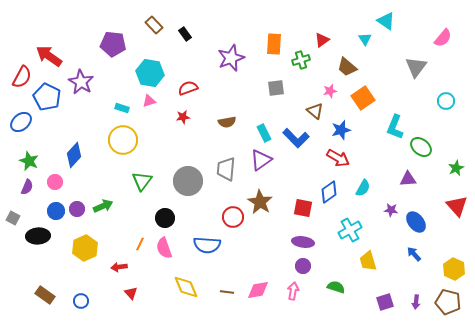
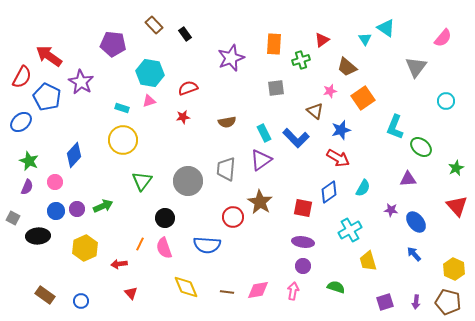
cyan triangle at (386, 21): moved 7 px down
red arrow at (119, 267): moved 3 px up
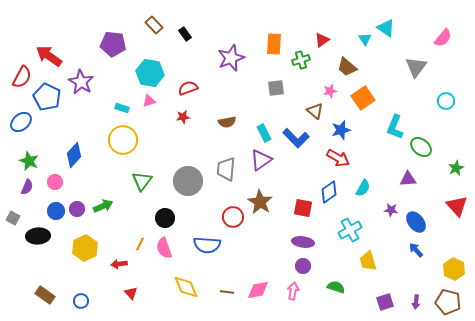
blue arrow at (414, 254): moved 2 px right, 4 px up
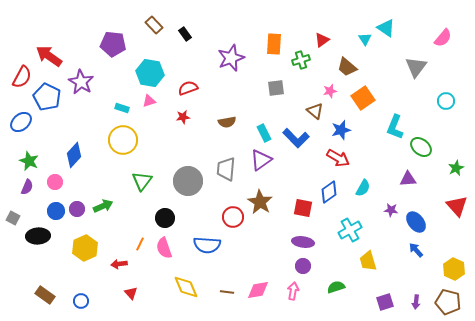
green semicircle at (336, 287): rotated 36 degrees counterclockwise
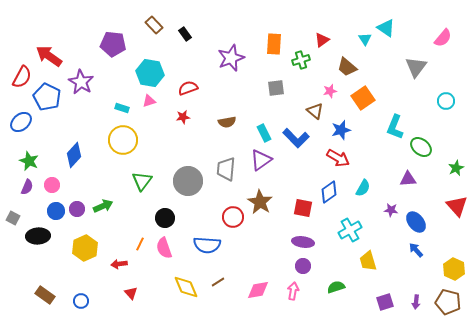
pink circle at (55, 182): moved 3 px left, 3 px down
brown line at (227, 292): moved 9 px left, 10 px up; rotated 40 degrees counterclockwise
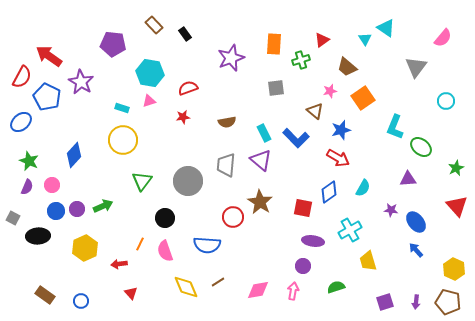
purple triangle at (261, 160): rotated 45 degrees counterclockwise
gray trapezoid at (226, 169): moved 4 px up
purple ellipse at (303, 242): moved 10 px right, 1 px up
pink semicircle at (164, 248): moved 1 px right, 3 px down
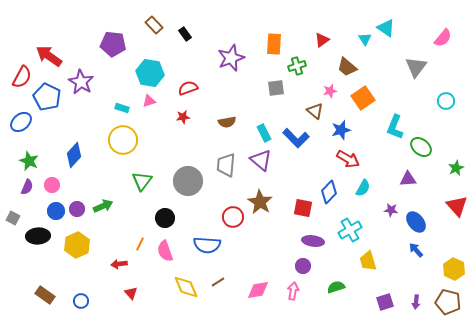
green cross at (301, 60): moved 4 px left, 6 px down
red arrow at (338, 158): moved 10 px right, 1 px down
blue diamond at (329, 192): rotated 10 degrees counterclockwise
yellow hexagon at (85, 248): moved 8 px left, 3 px up
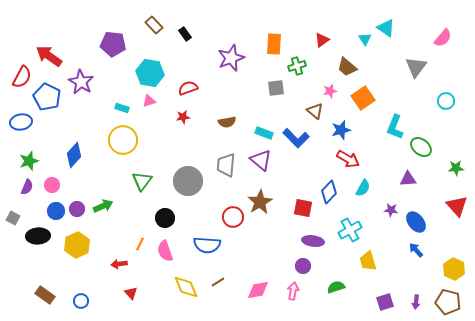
blue ellipse at (21, 122): rotated 30 degrees clockwise
cyan rectangle at (264, 133): rotated 42 degrees counterclockwise
green star at (29, 161): rotated 30 degrees clockwise
green star at (456, 168): rotated 21 degrees clockwise
brown star at (260, 202): rotated 10 degrees clockwise
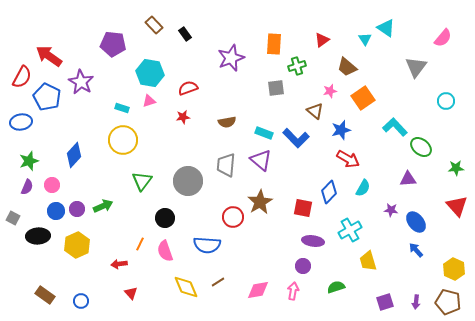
cyan L-shape at (395, 127): rotated 115 degrees clockwise
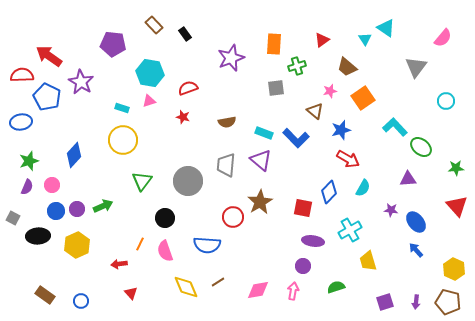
red semicircle at (22, 77): moved 2 px up; rotated 120 degrees counterclockwise
red star at (183, 117): rotated 24 degrees clockwise
